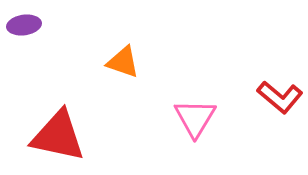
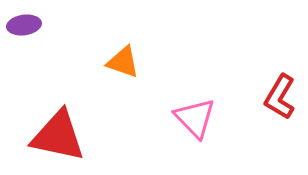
red L-shape: rotated 81 degrees clockwise
pink triangle: rotated 15 degrees counterclockwise
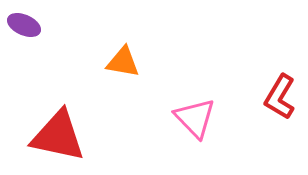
purple ellipse: rotated 32 degrees clockwise
orange triangle: rotated 9 degrees counterclockwise
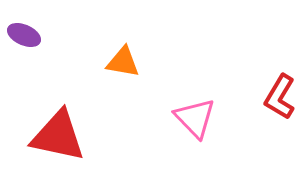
purple ellipse: moved 10 px down
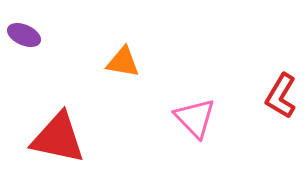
red L-shape: moved 1 px right, 1 px up
red triangle: moved 2 px down
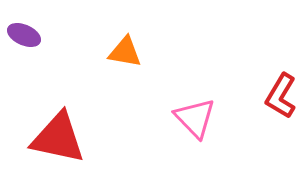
orange triangle: moved 2 px right, 10 px up
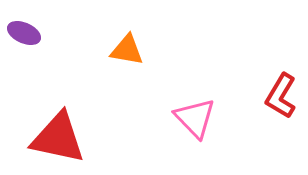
purple ellipse: moved 2 px up
orange triangle: moved 2 px right, 2 px up
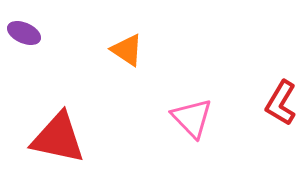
orange triangle: rotated 24 degrees clockwise
red L-shape: moved 7 px down
pink triangle: moved 3 px left
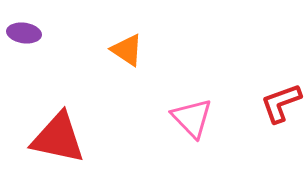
purple ellipse: rotated 16 degrees counterclockwise
red L-shape: rotated 39 degrees clockwise
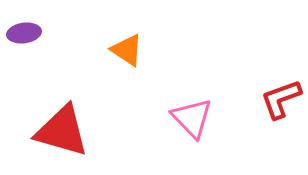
purple ellipse: rotated 16 degrees counterclockwise
red L-shape: moved 4 px up
red triangle: moved 4 px right, 7 px up; rotated 4 degrees clockwise
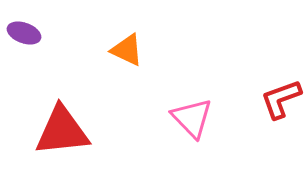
purple ellipse: rotated 28 degrees clockwise
orange triangle: rotated 9 degrees counterclockwise
red triangle: rotated 22 degrees counterclockwise
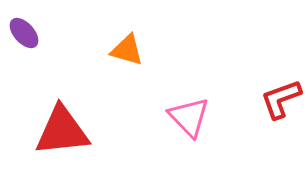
purple ellipse: rotated 28 degrees clockwise
orange triangle: rotated 9 degrees counterclockwise
pink triangle: moved 3 px left, 1 px up
